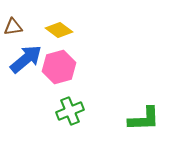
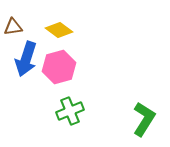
blue arrow: rotated 148 degrees clockwise
green L-shape: rotated 56 degrees counterclockwise
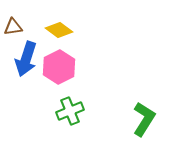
pink hexagon: rotated 12 degrees counterclockwise
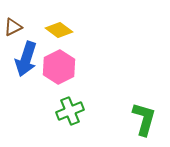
brown triangle: rotated 18 degrees counterclockwise
green L-shape: rotated 16 degrees counterclockwise
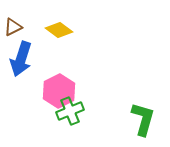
blue arrow: moved 5 px left
pink hexagon: moved 24 px down
green L-shape: moved 1 px left
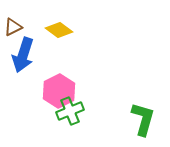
blue arrow: moved 2 px right, 4 px up
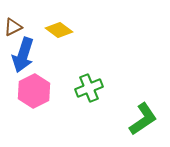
pink hexagon: moved 25 px left
green cross: moved 19 px right, 23 px up
green L-shape: rotated 40 degrees clockwise
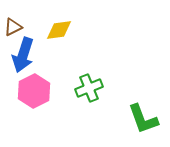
yellow diamond: rotated 44 degrees counterclockwise
green L-shape: rotated 104 degrees clockwise
